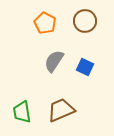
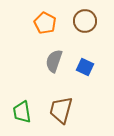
gray semicircle: rotated 15 degrees counterclockwise
brown trapezoid: rotated 52 degrees counterclockwise
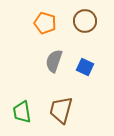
orange pentagon: rotated 10 degrees counterclockwise
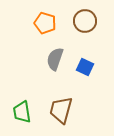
gray semicircle: moved 1 px right, 2 px up
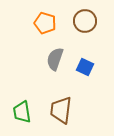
brown trapezoid: rotated 8 degrees counterclockwise
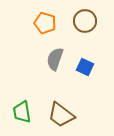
brown trapezoid: moved 5 px down; rotated 60 degrees counterclockwise
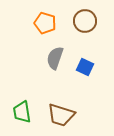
gray semicircle: moved 1 px up
brown trapezoid: rotated 20 degrees counterclockwise
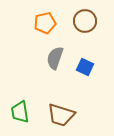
orange pentagon: rotated 30 degrees counterclockwise
green trapezoid: moved 2 px left
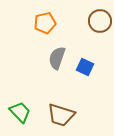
brown circle: moved 15 px right
gray semicircle: moved 2 px right
green trapezoid: rotated 145 degrees clockwise
